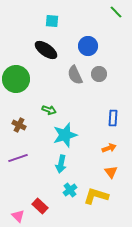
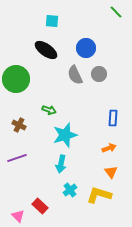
blue circle: moved 2 px left, 2 px down
purple line: moved 1 px left
yellow L-shape: moved 3 px right, 1 px up
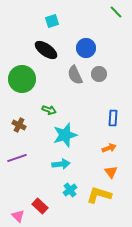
cyan square: rotated 24 degrees counterclockwise
green circle: moved 6 px right
cyan arrow: rotated 108 degrees counterclockwise
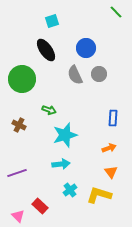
black ellipse: rotated 20 degrees clockwise
purple line: moved 15 px down
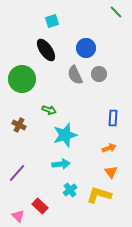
purple line: rotated 30 degrees counterclockwise
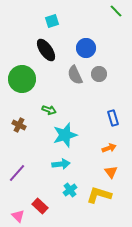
green line: moved 1 px up
blue rectangle: rotated 21 degrees counterclockwise
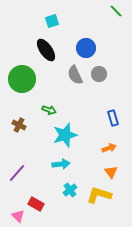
red rectangle: moved 4 px left, 2 px up; rotated 14 degrees counterclockwise
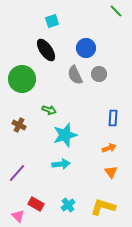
blue rectangle: rotated 21 degrees clockwise
cyan cross: moved 2 px left, 15 px down
yellow L-shape: moved 4 px right, 12 px down
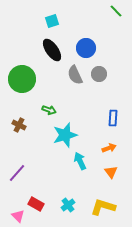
black ellipse: moved 6 px right
cyan arrow: moved 19 px right, 3 px up; rotated 108 degrees counterclockwise
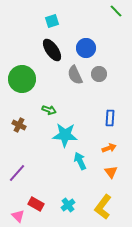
blue rectangle: moved 3 px left
cyan star: rotated 20 degrees clockwise
yellow L-shape: rotated 70 degrees counterclockwise
